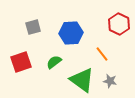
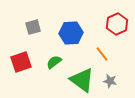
red hexagon: moved 2 px left; rotated 10 degrees clockwise
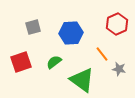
gray star: moved 9 px right, 12 px up
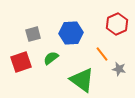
gray square: moved 7 px down
green semicircle: moved 3 px left, 4 px up
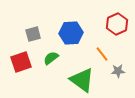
gray star: moved 1 px left, 2 px down; rotated 16 degrees counterclockwise
